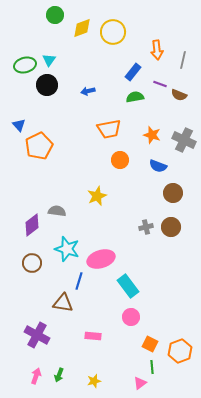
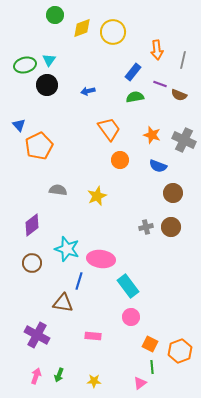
orange trapezoid at (109, 129): rotated 115 degrees counterclockwise
gray semicircle at (57, 211): moved 1 px right, 21 px up
pink ellipse at (101, 259): rotated 24 degrees clockwise
yellow star at (94, 381): rotated 16 degrees clockwise
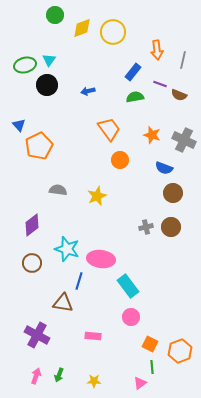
blue semicircle at (158, 166): moved 6 px right, 2 px down
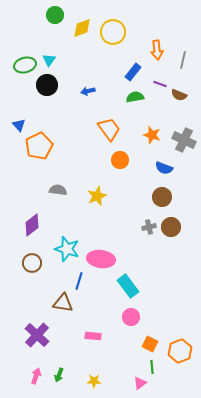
brown circle at (173, 193): moved 11 px left, 4 px down
gray cross at (146, 227): moved 3 px right
purple cross at (37, 335): rotated 15 degrees clockwise
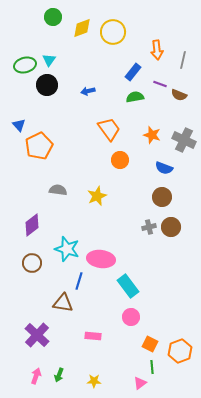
green circle at (55, 15): moved 2 px left, 2 px down
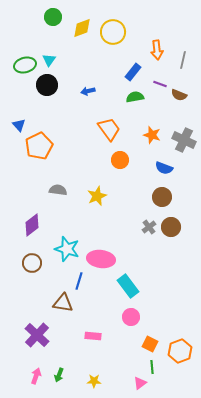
gray cross at (149, 227): rotated 24 degrees counterclockwise
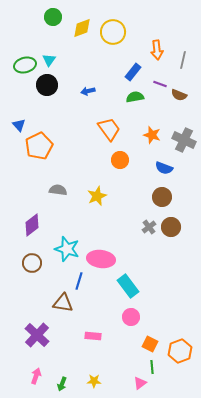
green arrow at (59, 375): moved 3 px right, 9 px down
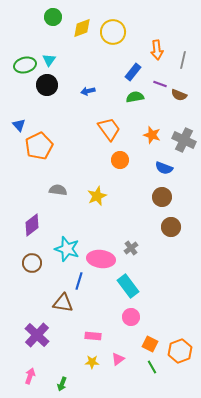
gray cross at (149, 227): moved 18 px left, 21 px down
green line at (152, 367): rotated 24 degrees counterclockwise
pink arrow at (36, 376): moved 6 px left
yellow star at (94, 381): moved 2 px left, 19 px up
pink triangle at (140, 383): moved 22 px left, 24 px up
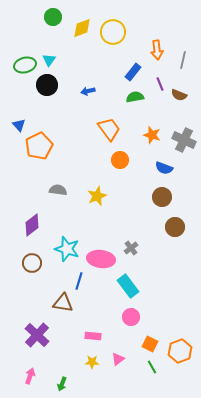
purple line at (160, 84): rotated 48 degrees clockwise
brown circle at (171, 227): moved 4 px right
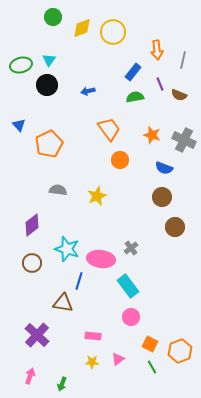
green ellipse at (25, 65): moved 4 px left
orange pentagon at (39, 146): moved 10 px right, 2 px up
